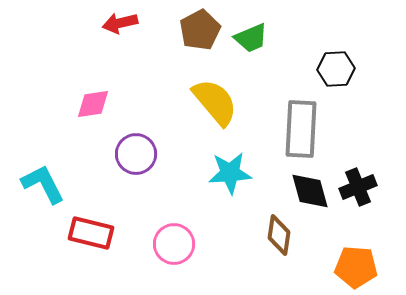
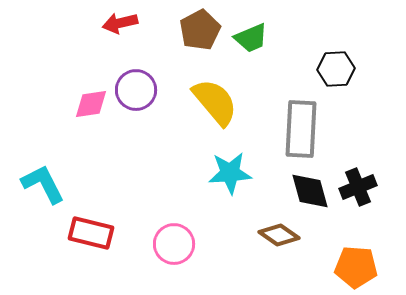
pink diamond: moved 2 px left
purple circle: moved 64 px up
brown diamond: rotated 63 degrees counterclockwise
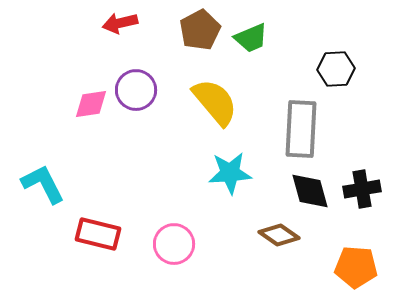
black cross: moved 4 px right, 2 px down; rotated 12 degrees clockwise
red rectangle: moved 7 px right, 1 px down
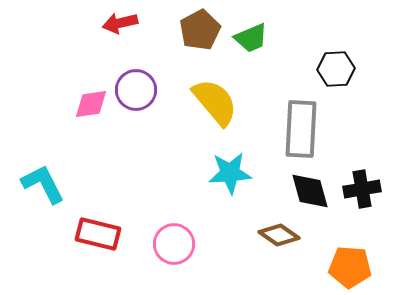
orange pentagon: moved 6 px left
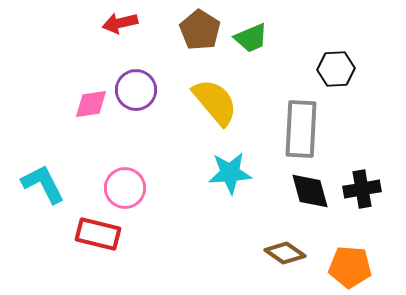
brown pentagon: rotated 12 degrees counterclockwise
brown diamond: moved 6 px right, 18 px down
pink circle: moved 49 px left, 56 px up
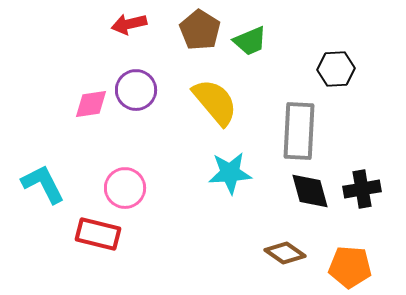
red arrow: moved 9 px right, 1 px down
green trapezoid: moved 1 px left, 3 px down
gray rectangle: moved 2 px left, 2 px down
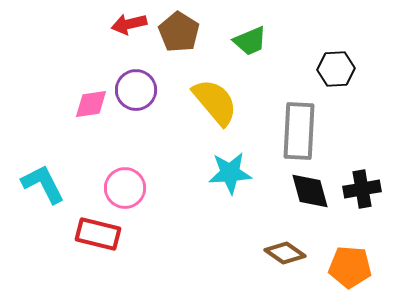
brown pentagon: moved 21 px left, 2 px down
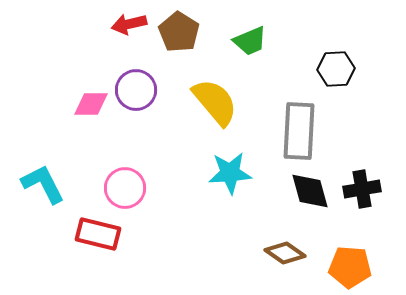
pink diamond: rotated 9 degrees clockwise
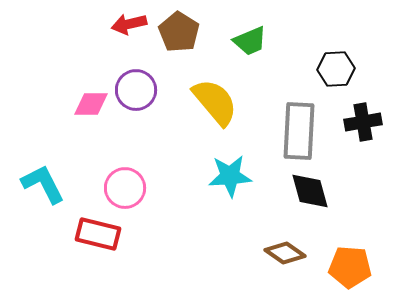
cyan star: moved 3 px down
black cross: moved 1 px right, 67 px up
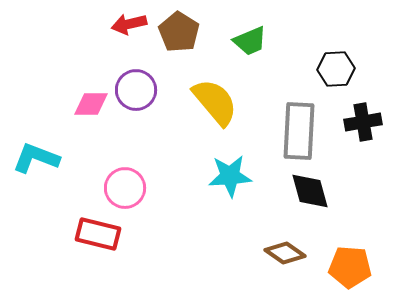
cyan L-shape: moved 7 px left, 26 px up; rotated 42 degrees counterclockwise
